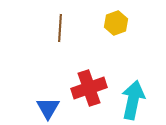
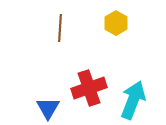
yellow hexagon: rotated 10 degrees counterclockwise
cyan arrow: rotated 9 degrees clockwise
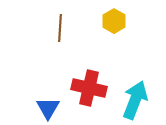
yellow hexagon: moved 2 px left, 2 px up
red cross: rotated 32 degrees clockwise
cyan arrow: moved 2 px right
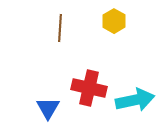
cyan arrow: rotated 57 degrees clockwise
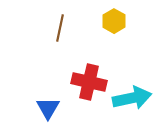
brown line: rotated 8 degrees clockwise
red cross: moved 6 px up
cyan arrow: moved 3 px left, 2 px up
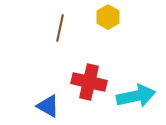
yellow hexagon: moved 6 px left, 4 px up
cyan arrow: moved 4 px right, 2 px up
blue triangle: moved 2 px up; rotated 30 degrees counterclockwise
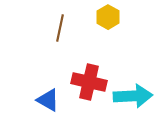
cyan arrow: moved 3 px left; rotated 9 degrees clockwise
blue triangle: moved 6 px up
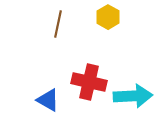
brown line: moved 2 px left, 4 px up
